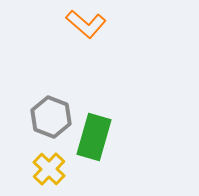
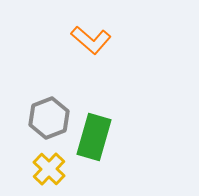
orange L-shape: moved 5 px right, 16 px down
gray hexagon: moved 2 px left, 1 px down; rotated 18 degrees clockwise
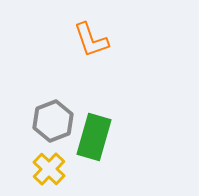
orange L-shape: rotated 30 degrees clockwise
gray hexagon: moved 4 px right, 3 px down
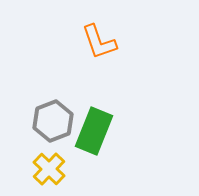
orange L-shape: moved 8 px right, 2 px down
green rectangle: moved 6 px up; rotated 6 degrees clockwise
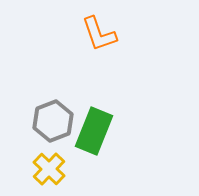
orange L-shape: moved 8 px up
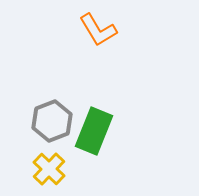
orange L-shape: moved 1 px left, 4 px up; rotated 12 degrees counterclockwise
gray hexagon: moved 1 px left
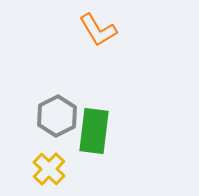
gray hexagon: moved 5 px right, 5 px up; rotated 6 degrees counterclockwise
green rectangle: rotated 15 degrees counterclockwise
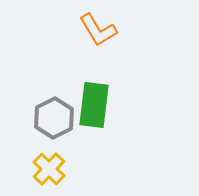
gray hexagon: moved 3 px left, 2 px down
green rectangle: moved 26 px up
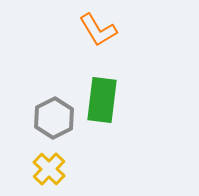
green rectangle: moved 8 px right, 5 px up
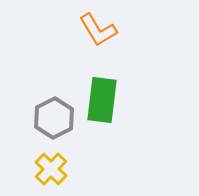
yellow cross: moved 2 px right
